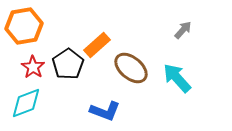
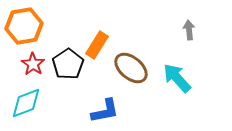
gray arrow: moved 6 px right; rotated 48 degrees counterclockwise
orange rectangle: rotated 16 degrees counterclockwise
red star: moved 3 px up
blue L-shape: rotated 32 degrees counterclockwise
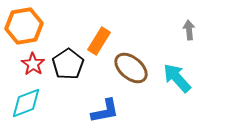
orange rectangle: moved 2 px right, 4 px up
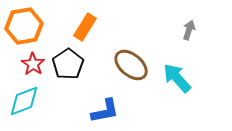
gray arrow: rotated 24 degrees clockwise
orange rectangle: moved 14 px left, 14 px up
brown ellipse: moved 3 px up
cyan diamond: moved 2 px left, 2 px up
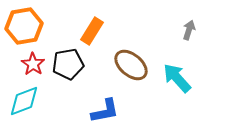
orange rectangle: moved 7 px right, 4 px down
black pentagon: rotated 24 degrees clockwise
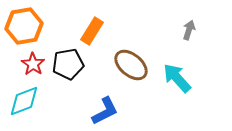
blue L-shape: rotated 16 degrees counterclockwise
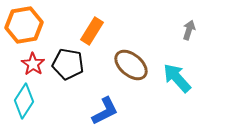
orange hexagon: moved 1 px up
black pentagon: rotated 20 degrees clockwise
cyan diamond: rotated 36 degrees counterclockwise
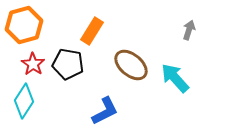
orange hexagon: rotated 6 degrees counterclockwise
cyan arrow: moved 2 px left
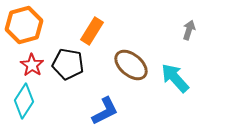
red star: moved 1 px left, 1 px down
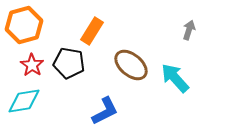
black pentagon: moved 1 px right, 1 px up
cyan diamond: rotated 48 degrees clockwise
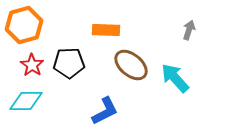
orange rectangle: moved 14 px right, 1 px up; rotated 60 degrees clockwise
black pentagon: rotated 12 degrees counterclockwise
cyan diamond: moved 2 px right; rotated 8 degrees clockwise
